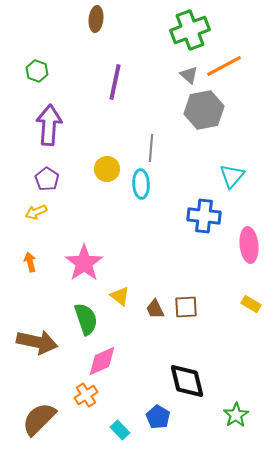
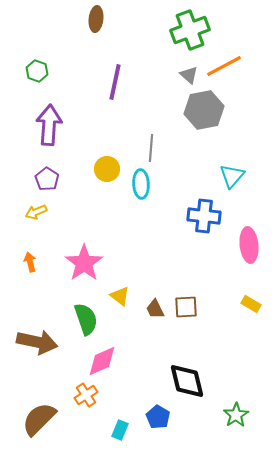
cyan rectangle: rotated 66 degrees clockwise
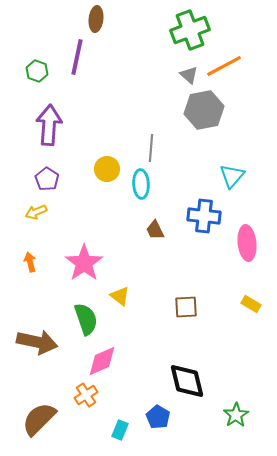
purple line: moved 38 px left, 25 px up
pink ellipse: moved 2 px left, 2 px up
brown trapezoid: moved 79 px up
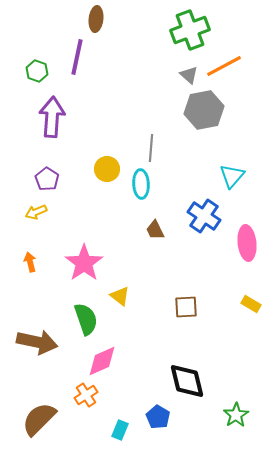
purple arrow: moved 3 px right, 8 px up
blue cross: rotated 28 degrees clockwise
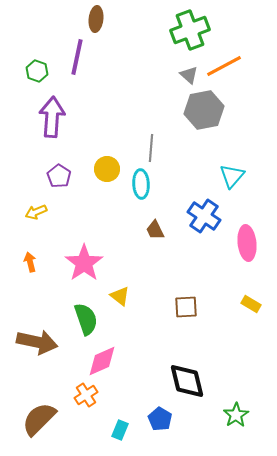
purple pentagon: moved 12 px right, 3 px up
blue pentagon: moved 2 px right, 2 px down
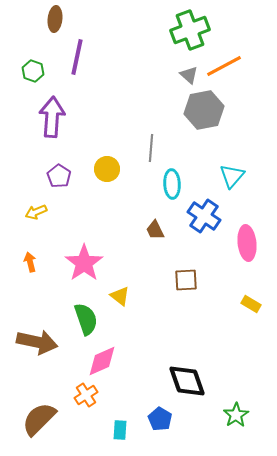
brown ellipse: moved 41 px left
green hexagon: moved 4 px left
cyan ellipse: moved 31 px right
brown square: moved 27 px up
black diamond: rotated 6 degrees counterclockwise
cyan rectangle: rotated 18 degrees counterclockwise
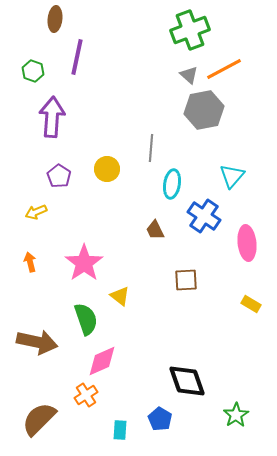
orange line: moved 3 px down
cyan ellipse: rotated 12 degrees clockwise
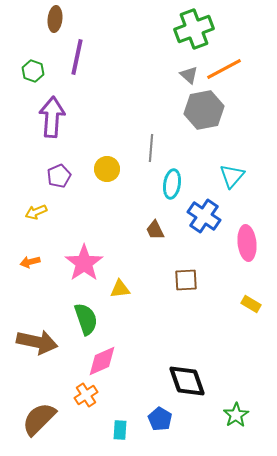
green cross: moved 4 px right, 1 px up
purple pentagon: rotated 15 degrees clockwise
orange arrow: rotated 90 degrees counterclockwise
yellow triangle: moved 7 px up; rotated 45 degrees counterclockwise
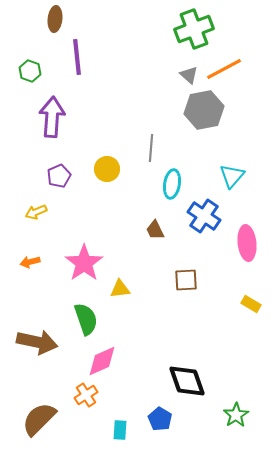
purple line: rotated 18 degrees counterclockwise
green hexagon: moved 3 px left
